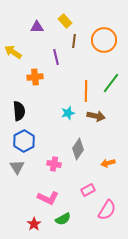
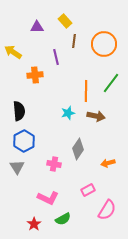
orange circle: moved 4 px down
orange cross: moved 2 px up
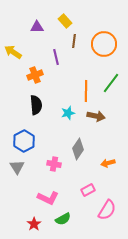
orange cross: rotated 14 degrees counterclockwise
black semicircle: moved 17 px right, 6 px up
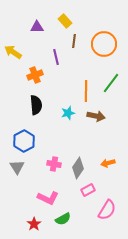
gray diamond: moved 19 px down
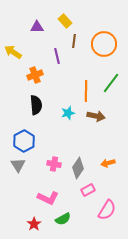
purple line: moved 1 px right, 1 px up
gray triangle: moved 1 px right, 2 px up
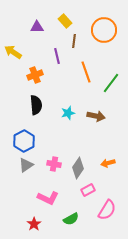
orange circle: moved 14 px up
orange line: moved 19 px up; rotated 20 degrees counterclockwise
gray triangle: moved 8 px right; rotated 28 degrees clockwise
green semicircle: moved 8 px right
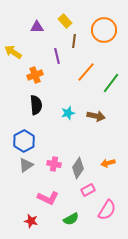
orange line: rotated 60 degrees clockwise
red star: moved 3 px left, 3 px up; rotated 24 degrees counterclockwise
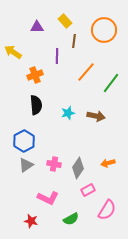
purple line: rotated 14 degrees clockwise
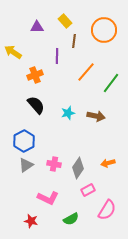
black semicircle: rotated 36 degrees counterclockwise
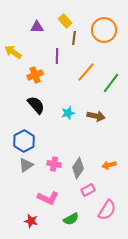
brown line: moved 3 px up
orange arrow: moved 1 px right, 2 px down
